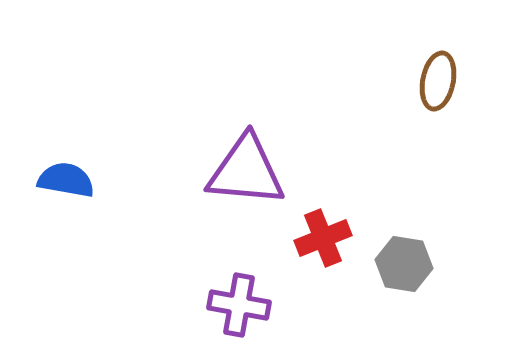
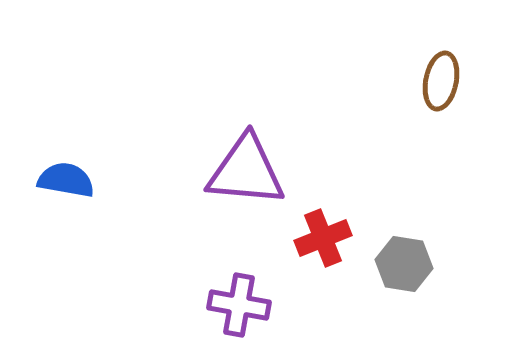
brown ellipse: moved 3 px right
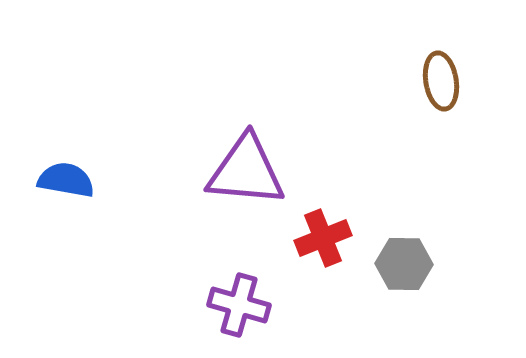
brown ellipse: rotated 20 degrees counterclockwise
gray hexagon: rotated 8 degrees counterclockwise
purple cross: rotated 6 degrees clockwise
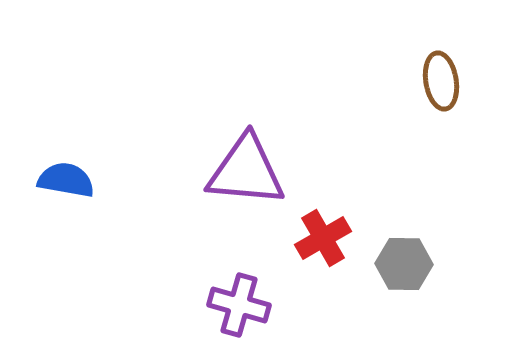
red cross: rotated 8 degrees counterclockwise
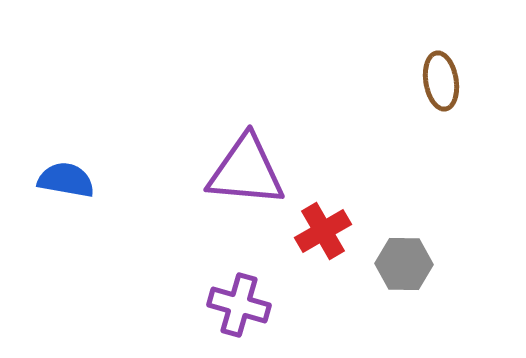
red cross: moved 7 px up
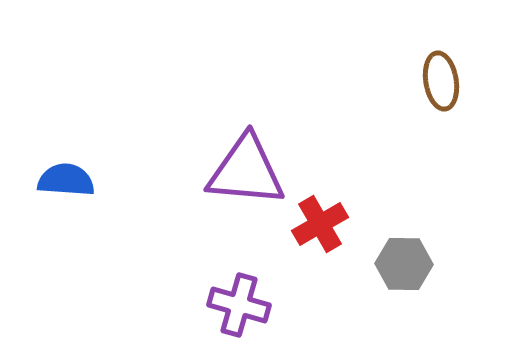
blue semicircle: rotated 6 degrees counterclockwise
red cross: moved 3 px left, 7 px up
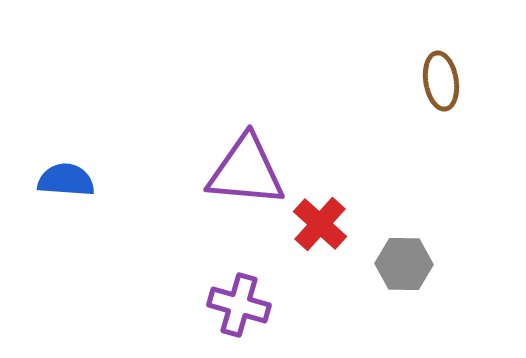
red cross: rotated 18 degrees counterclockwise
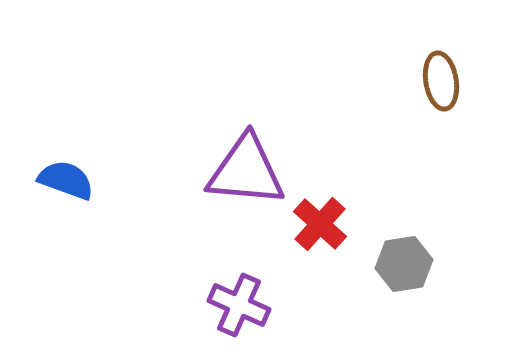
blue semicircle: rotated 16 degrees clockwise
gray hexagon: rotated 10 degrees counterclockwise
purple cross: rotated 8 degrees clockwise
